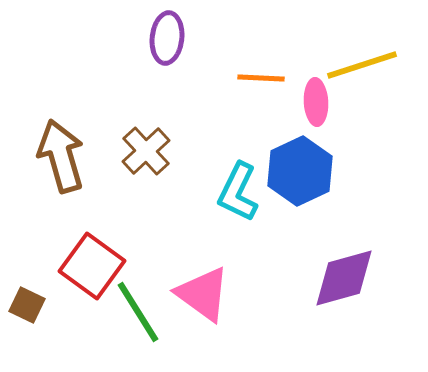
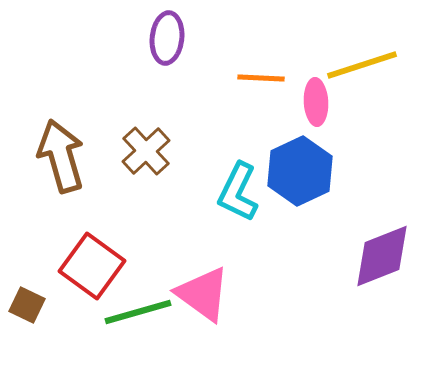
purple diamond: moved 38 px right, 22 px up; rotated 6 degrees counterclockwise
green line: rotated 74 degrees counterclockwise
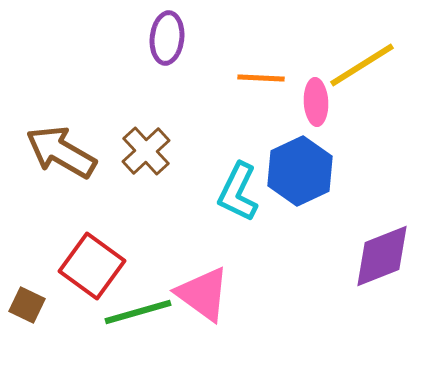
yellow line: rotated 14 degrees counterclockwise
brown arrow: moved 4 px up; rotated 44 degrees counterclockwise
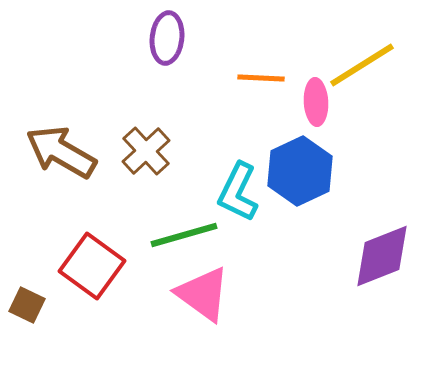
green line: moved 46 px right, 77 px up
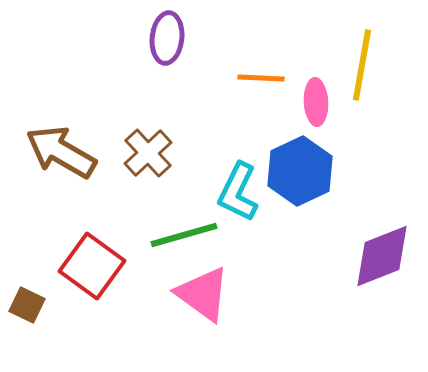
yellow line: rotated 48 degrees counterclockwise
brown cross: moved 2 px right, 2 px down
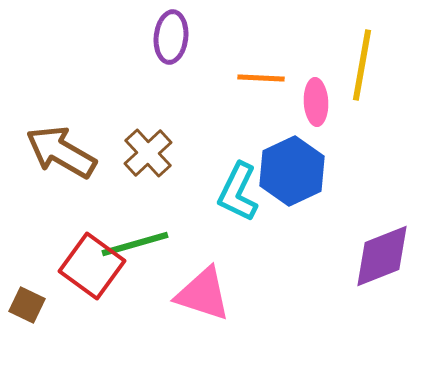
purple ellipse: moved 4 px right, 1 px up
blue hexagon: moved 8 px left
green line: moved 49 px left, 9 px down
pink triangle: rotated 18 degrees counterclockwise
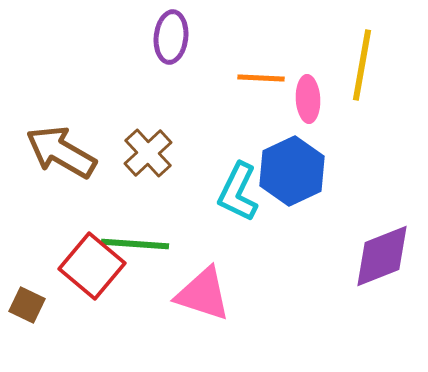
pink ellipse: moved 8 px left, 3 px up
green line: rotated 20 degrees clockwise
red square: rotated 4 degrees clockwise
